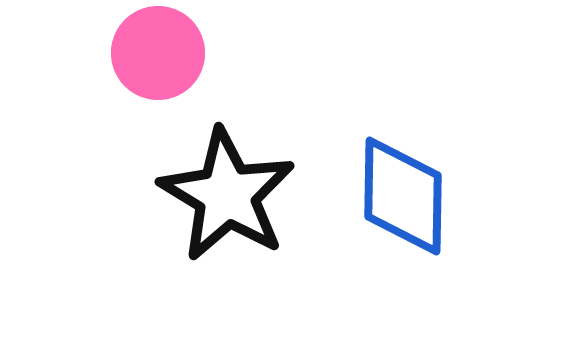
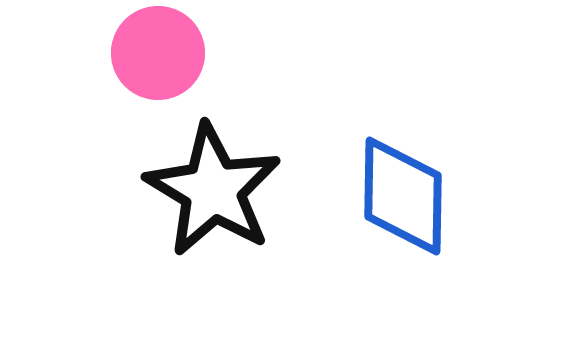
black star: moved 14 px left, 5 px up
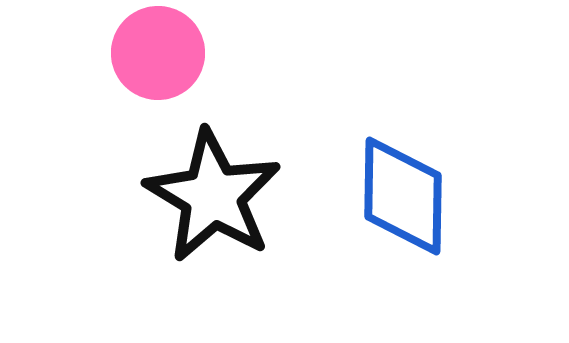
black star: moved 6 px down
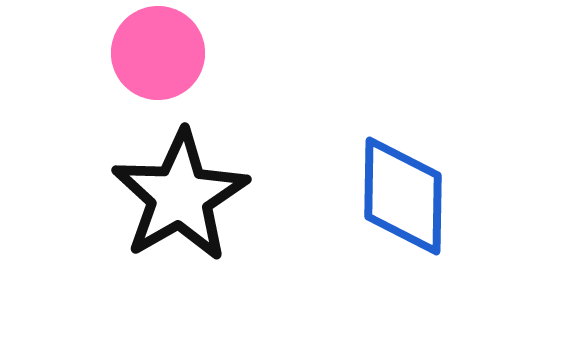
black star: moved 33 px left; rotated 11 degrees clockwise
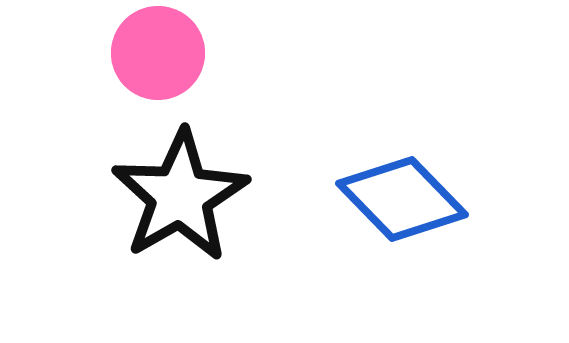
blue diamond: moved 1 px left, 3 px down; rotated 45 degrees counterclockwise
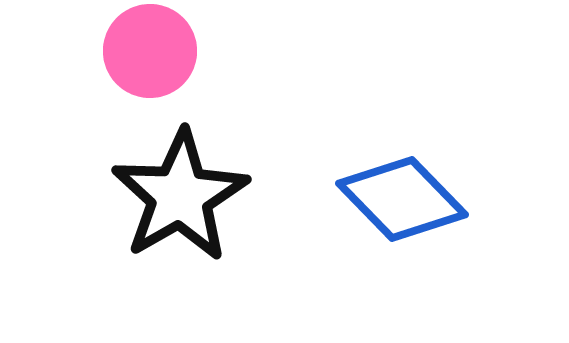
pink circle: moved 8 px left, 2 px up
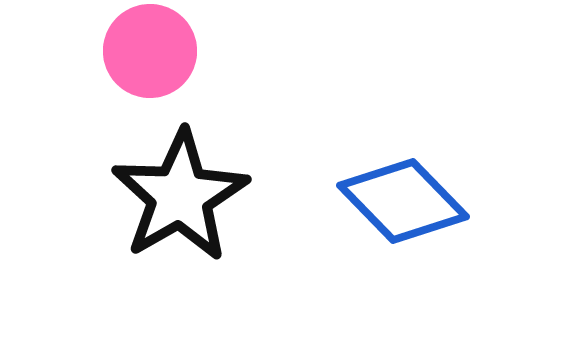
blue diamond: moved 1 px right, 2 px down
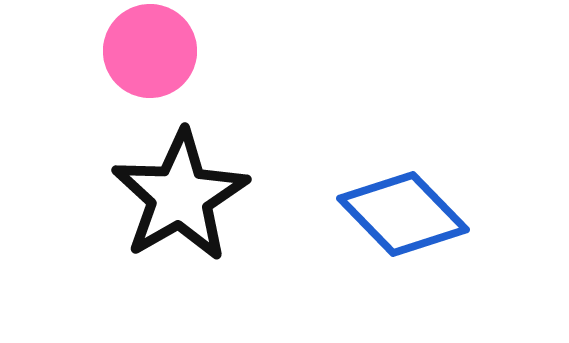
blue diamond: moved 13 px down
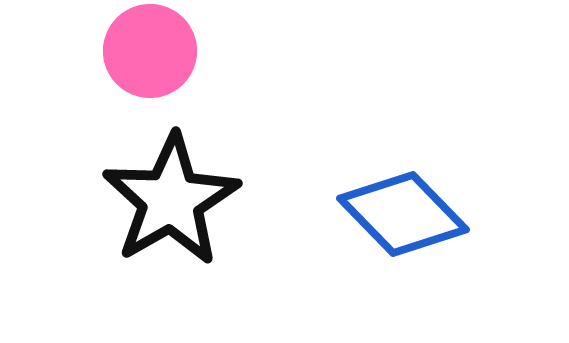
black star: moved 9 px left, 4 px down
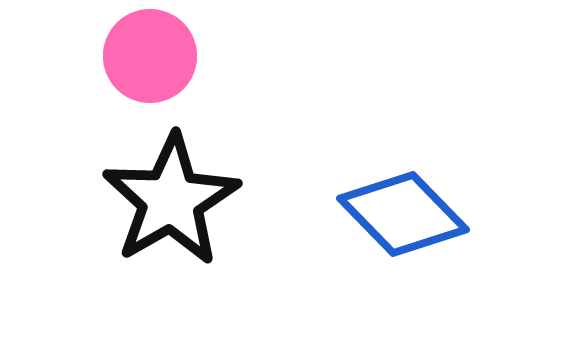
pink circle: moved 5 px down
